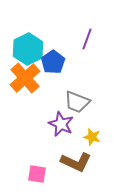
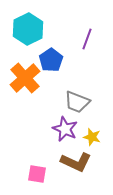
cyan hexagon: moved 20 px up
blue pentagon: moved 2 px left, 2 px up
purple star: moved 4 px right, 5 px down
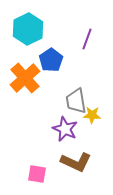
gray trapezoid: moved 1 px left, 1 px up; rotated 60 degrees clockwise
yellow star: moved 22 px up; rotated 12 degrees counterclockwise
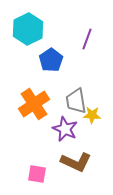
orange cross: moved 9 px right, 26 px down; rotated 8 degrees clockwise
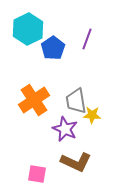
blue pentagon: moved 2 px right, 12 px up
orange cross: moved 4 px up
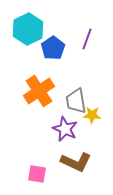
orange cross: moved 5 px right, 9 px up
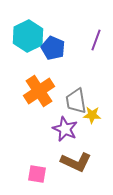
cyan hexagon: moved 7 px down
purple line: moved 9 px right, 1 px down
blue pentagon: rotated 15 degrees counterclockwise
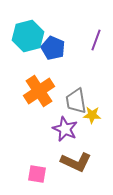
cyan hexagon: rotated 12 degrees clockwise
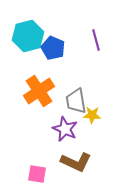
purple line: rotated 35 degrees counterclockwise
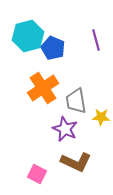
orange cross: moved 4 px right, 3 px up
yellow star: moved 9 px right, 2 px down
pink square: rotated 18 degrees clockwise
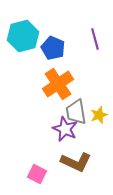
cyan hexagon: moved 5 px left
purple line: moved 1 px left, 1 px up
orange cross: moved 15 px right, 4 px up
gray trapezoid: moved 11 px down
yellow star: moved 2 px left, 2 px up; rotated 24 degrees counterclockwise
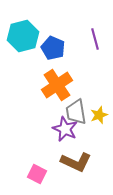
orange cross: moved 1 px left, 1 px down
